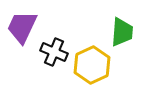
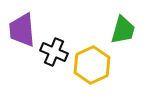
purple trapezoid: moved 3 px down; rotated 30 degrees counterclockwise
green trapezoid: moved 1 px right, 2 px up; rotated 12 degrees clockwise
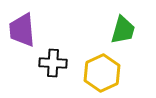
black cross: moved 1 px left, 11 px down; rotated 20 degrees counterclockwise
yellow hexagon: moved 10 px right, 8 px down
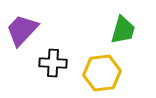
purple trapezoid: rotated 48 degrees clockwise
yellow hexagon: rotated 18 degrees clockwise
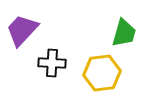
green trapezoid: moved 1 px right, 3 px down
black cross: moved 1 px left
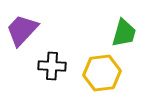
black cross: moved 3 px down
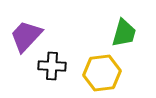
purple trapezoid: moved 4 px right, 6 px down
